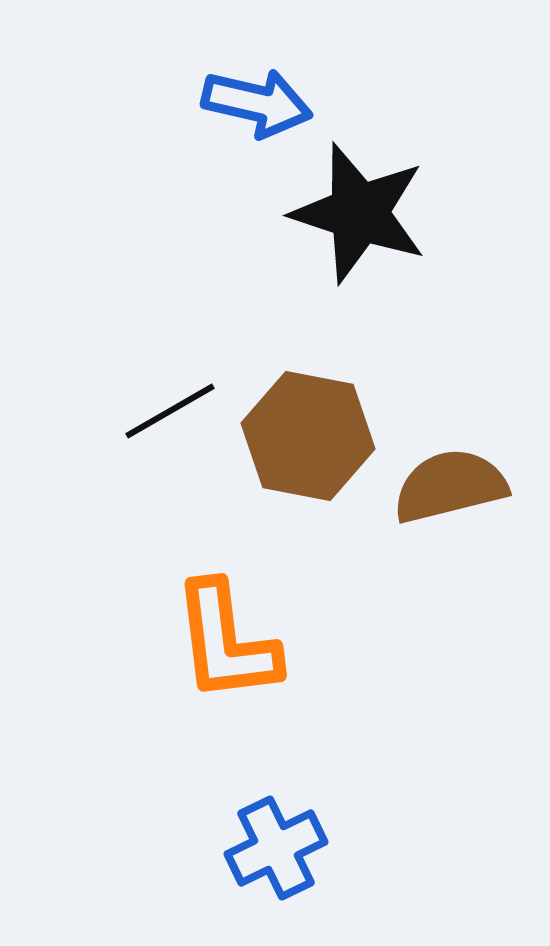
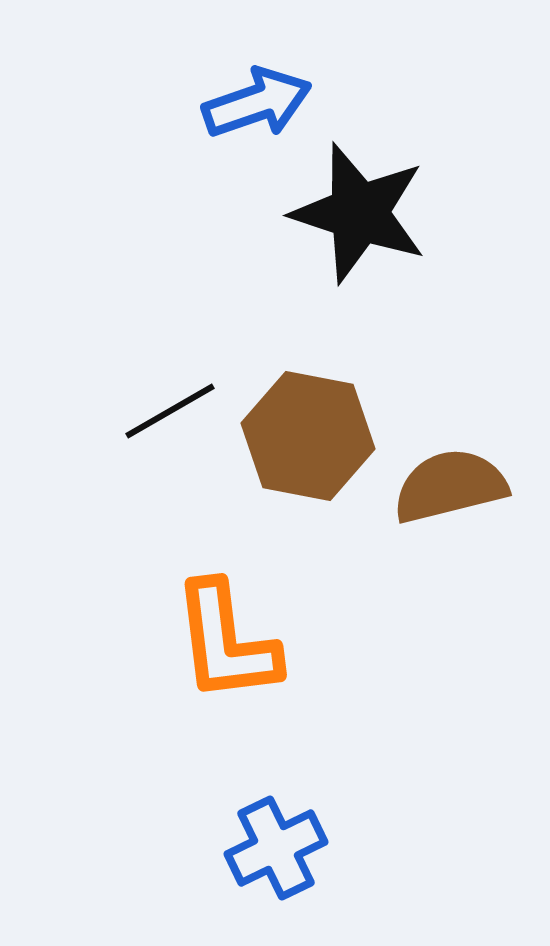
blue arrow: rotated 32 degrees counterclockwise
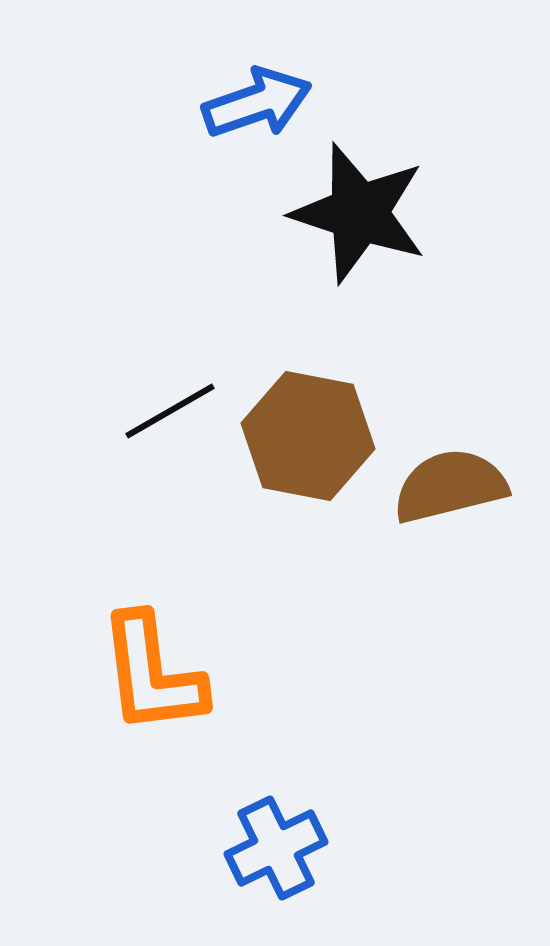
orange L-shape: moved 74 px left, 32 px down
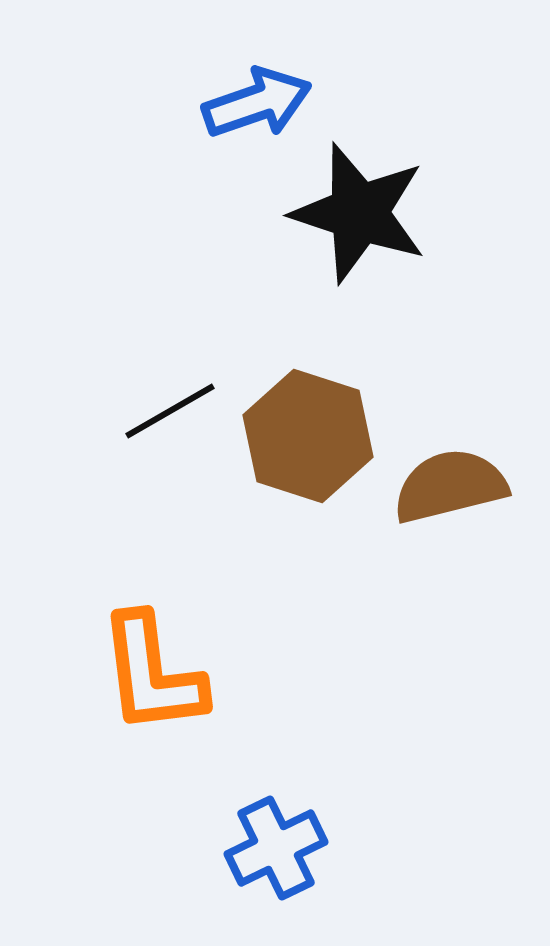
brown hexagon: rotated 7 degrees clockwise
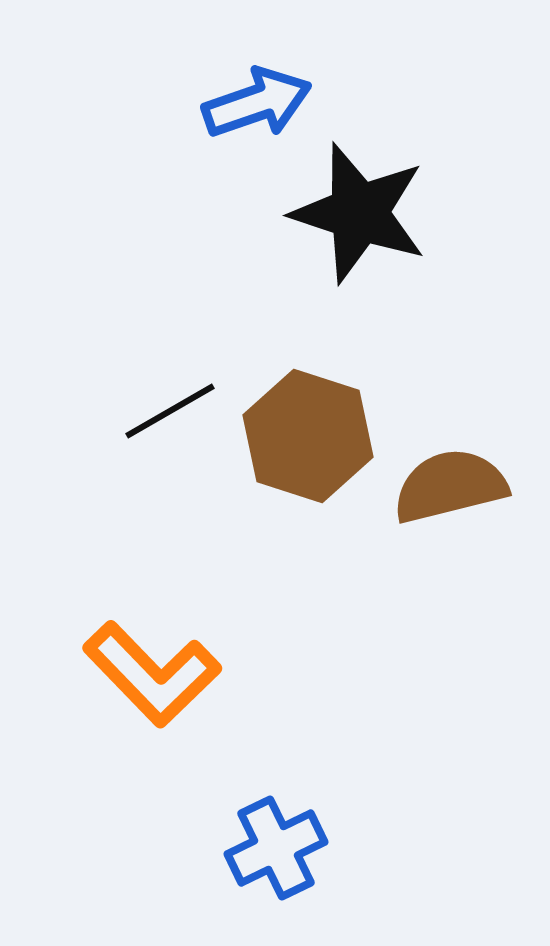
orange L-shape: rotated 37 degrees counterclockwise
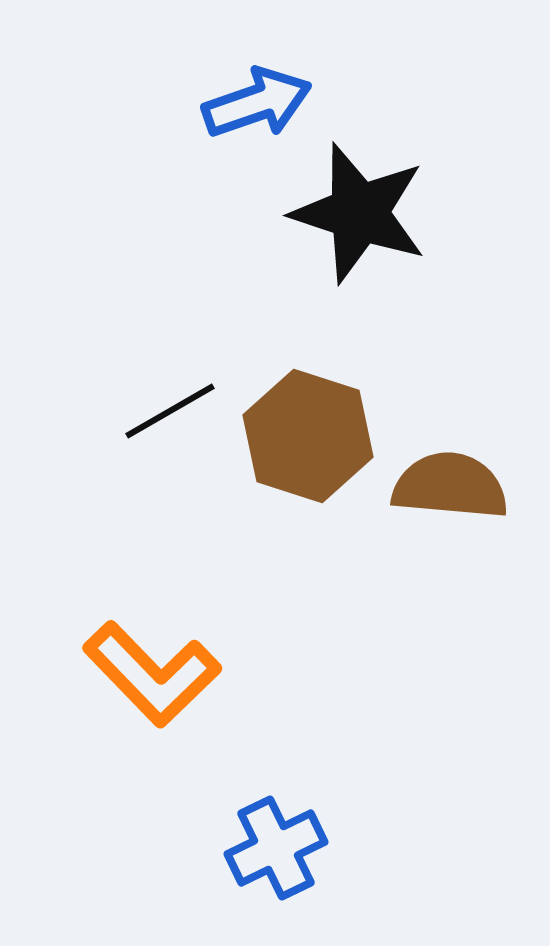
brown semicircle: rotated 19 degrees clockwise
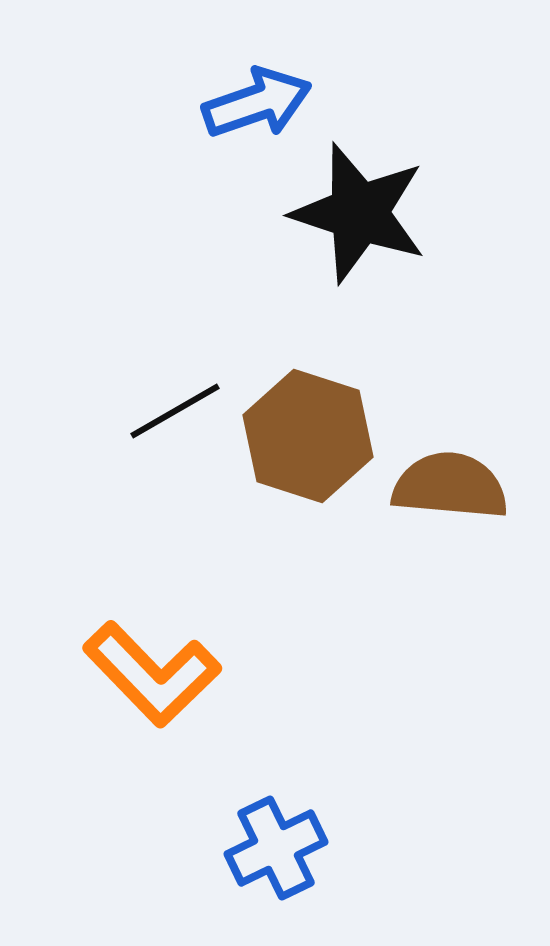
black line: moved 5 px right
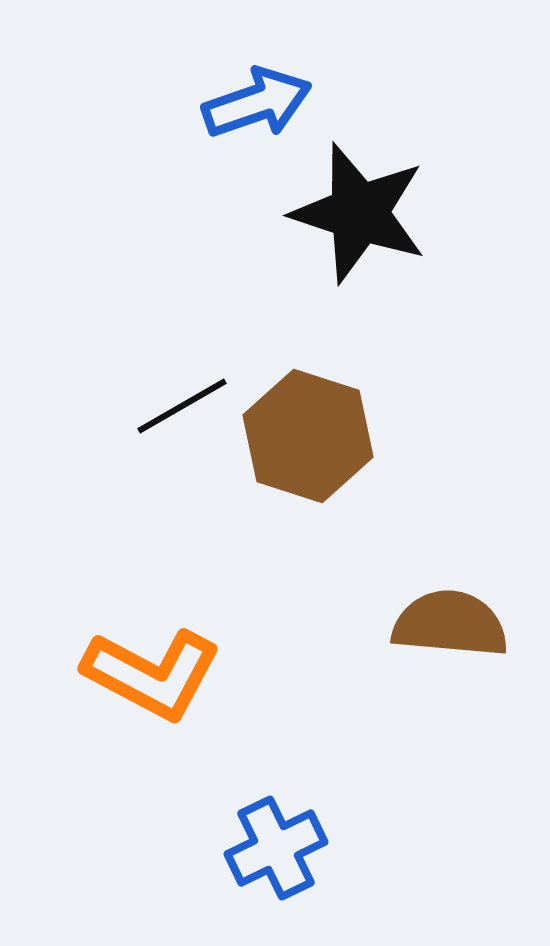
black line: moved 7 px right, 5 px up
brown semicircle: moved 138 px down
orange L-shape: rotated 18 degrees counterclockwise
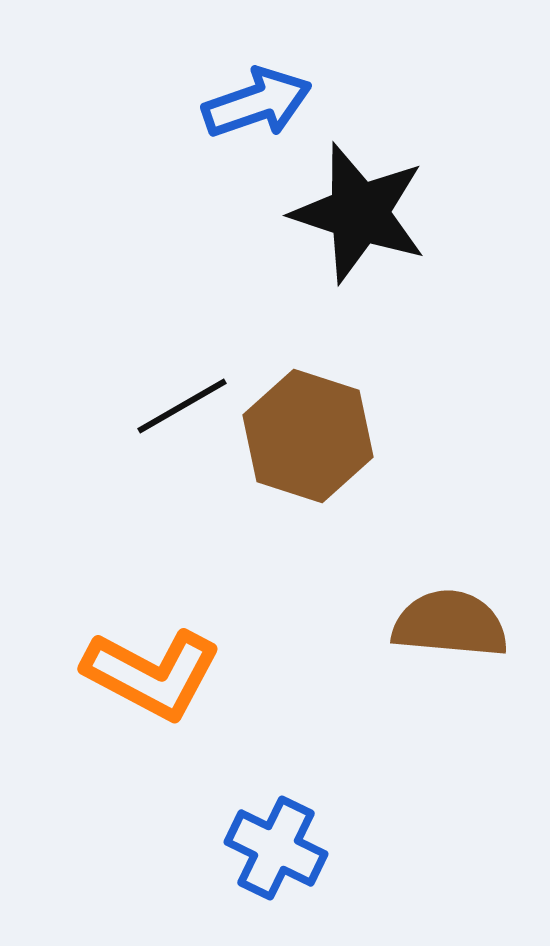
blue cross: rotated 38 degrees counterclockwise
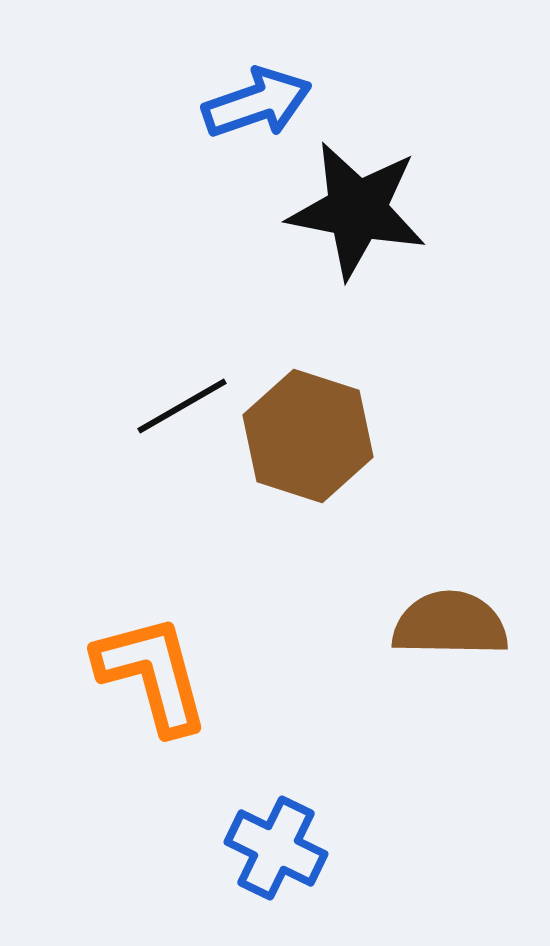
black star: moved 2 px left, 3 px up; rotated 7 degrees counterclockwise
brown semicircle: rotated 4 degrees counterclockwise
orange L-shape: rotated 133 degrees counterclockwise
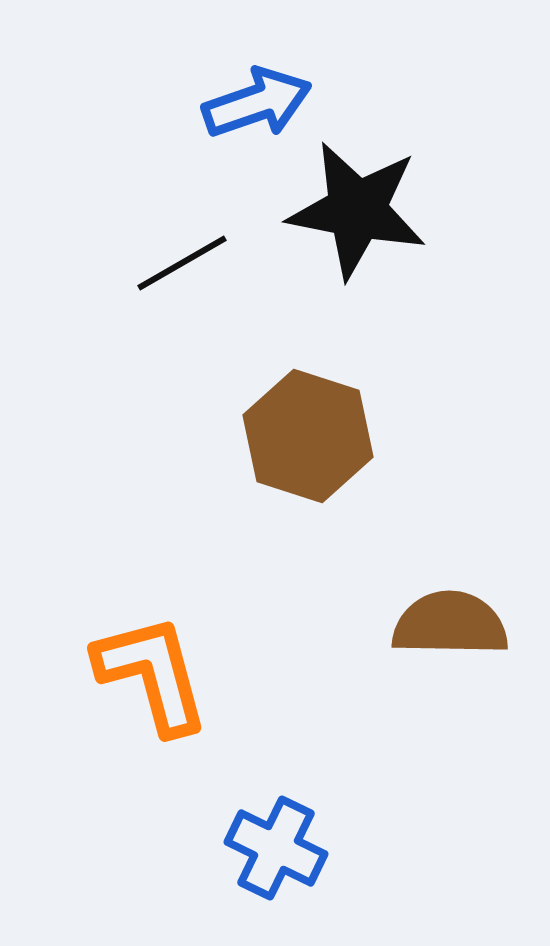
black line: moved 143 px up
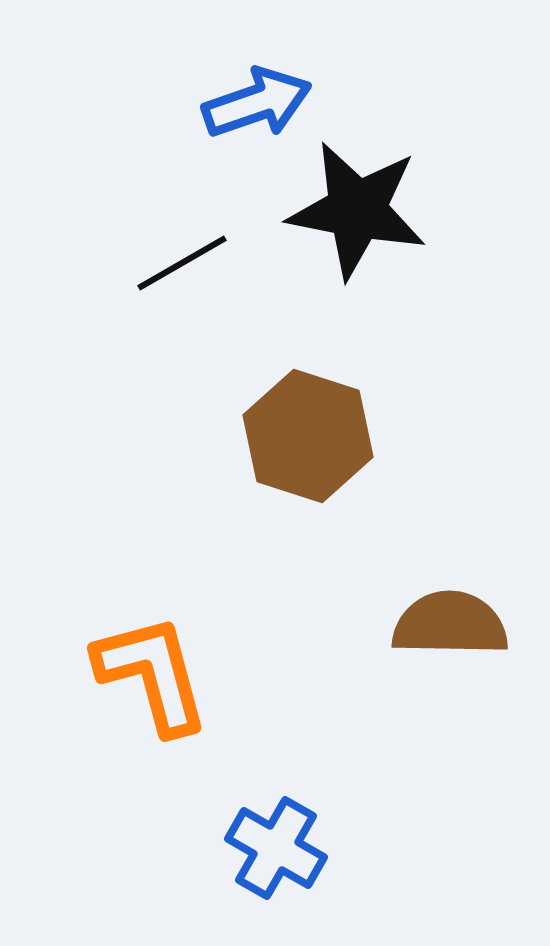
blue cross: rotated 4 degrees clockwise
